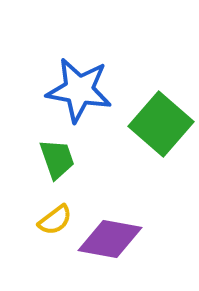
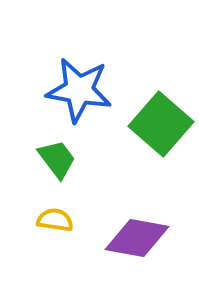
green trapezoid: rotated 18 degrees counterclockwise
yellow semicircle: rotated 135 degrees counterclockwise
purple diamond: moved 27 px right, 1 px up
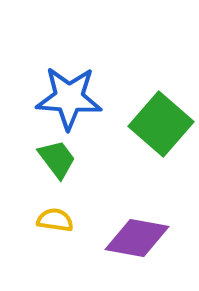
blue star: moved 10 px left, 8 px down; rotated 6 degrees counterclockwise
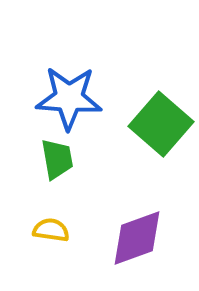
green trapezoid: rotated 27 degrees clockwise
yellow semicircle: moved 4 px left, 10 px down
purple diamond: rotated 30 degrees counterclockwise
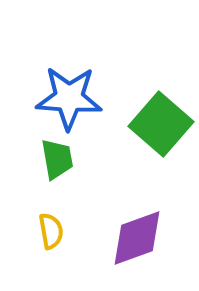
yellow semicircle: moved 1 px down; rotated 72 degrees clockwise
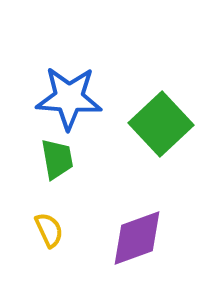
green square: rotated 6 degrees clockwise
yellow semicircle: moved 2 px left, 1 px up; rotated 15 degrees counterclockwise
